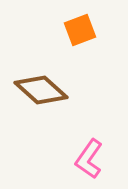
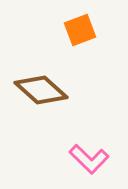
pink L-shape: rotated 81 degrees counterclockwise
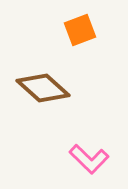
brown diamond: moved 2 px right, 2 px up
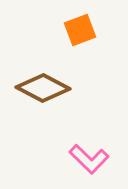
brown diamond: rotated 14 degrees counterclockwise
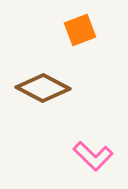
pink L-shape: moved 4 px right, 3 px up
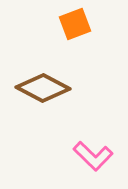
orange square: moved 5 px left, 6 px up
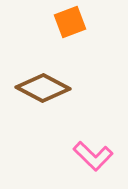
orange square: moved 5 px left, 2 px up
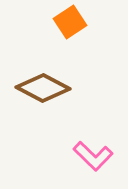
orange square: rotated 12 degrees counterclockwise
